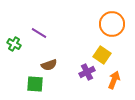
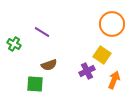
purple line: moved 3 px right, 1 px up
purple cross: moved 1 px up
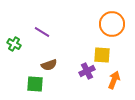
yellow square: rotated 30 degrees counterclockwise
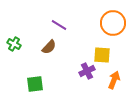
orange circle: moved 1 px right, 1 px up
purple line: moved 17 px right, 7 px up
brown semicircle: moved 18 px up; rotated 28 degrees counterclockwise
green square: rotated 12 degrees counterclockwise
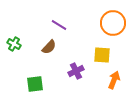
purple cross: moved 11 px left
